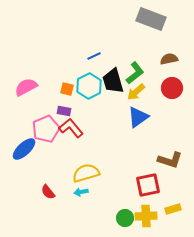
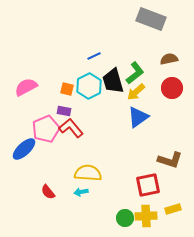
yellow semicircle: moved 2 px right; rotated 20 degrees clockwise
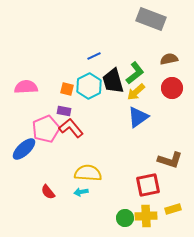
pink semicircle: rotated 25 degrees clockwise
